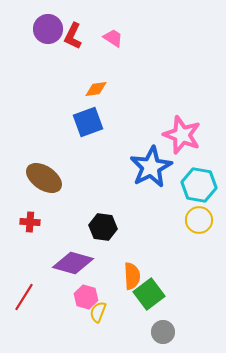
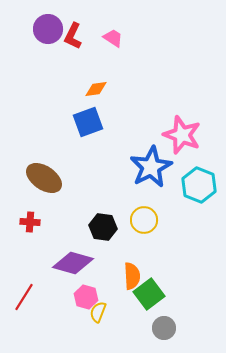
cyan hexagon: rotated 12 degrees clockwise
yellow circle: moved 55 px left
gray circle: moved 1 px right, 4 px up
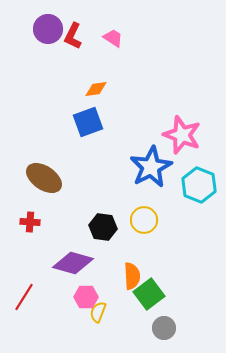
pink hexagon: rotated 15 degrees counterclockwise
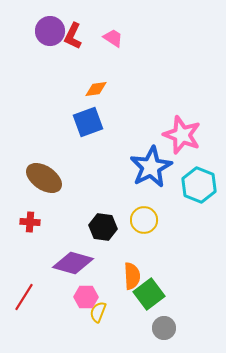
purple circle: moved 2 px right, 2 px down
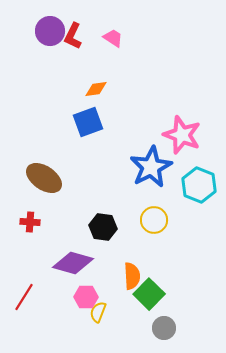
yellow circle: moved 10 px right
green square: rotated 8 degrees counterclockwise
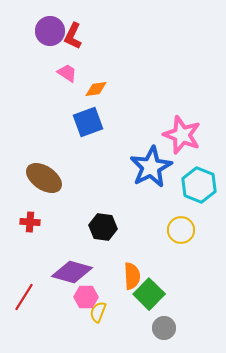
pink trapezoid: moved 46 px left, 35 px down
yellow circle: moved 27 px right, 10 px down
purple diamond: moved 1 px left, 9 px down
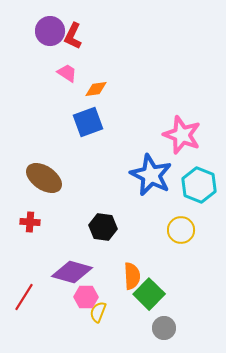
blue star: moved 8 px down; rotated 18 degrees counterclockwise
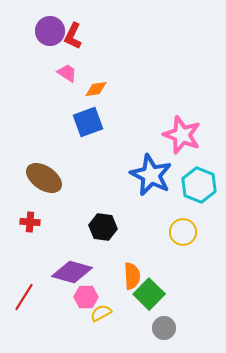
yellow circle: moved 2 px right, 2 px down
yellow semicircle: moved 3 px right, 1 px down; rotated 40 degrees clockwise
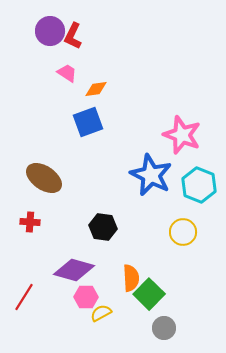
purple diamond: moved 2 px right, 2 px up
orange semicircle: moved 1 px left, 2 px down
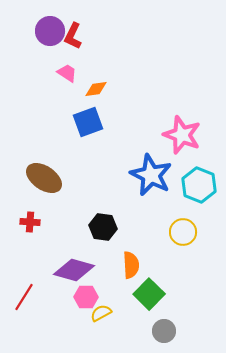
orange semicircle: moved 13 px up
gray circle: moved 3 px down
